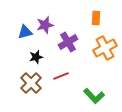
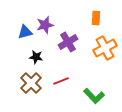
black star: rotated 24 degrees clockwise
red line: moved 5 px down
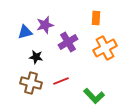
brown cross: rotated 30 degrees counterclockwise
